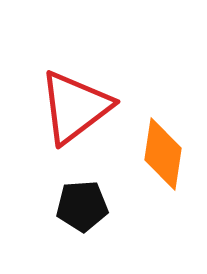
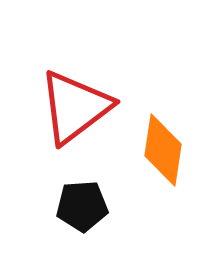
orange diamond: moved 4 px up
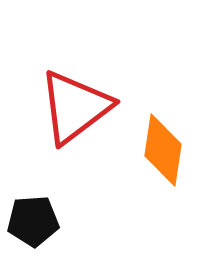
black pentagon: moved 49 px left, 15 px down
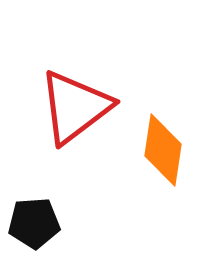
black pentagon: moved 1 px right, 2 px down
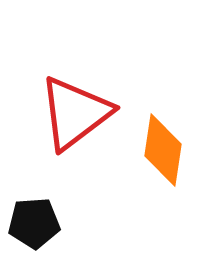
red triangle: moved 6 px down
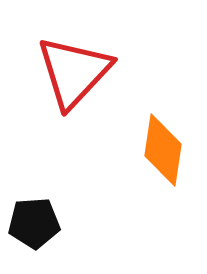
red triangle: moved 1 px left, 41 px up; rotated 10 degrees counterclockwise
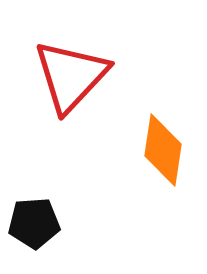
red triangle: moved 3 px left, 4 px down
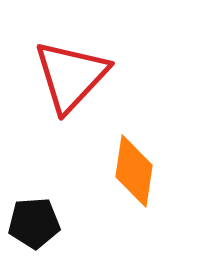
orange diamond: moved 29 px left, 21 px down
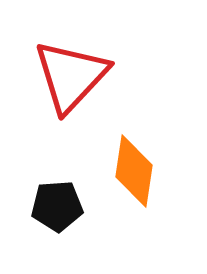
black pentagon: moved 23 px right, 17 px up
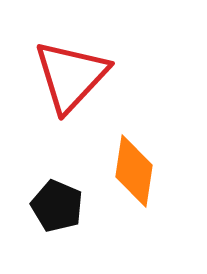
black pentagon: rotated 27 degrees clockwise
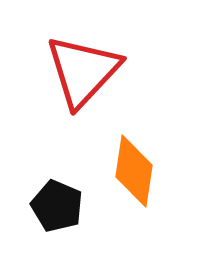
red triangle: moved 12 px right, 5 px up
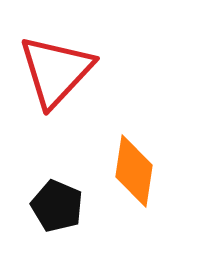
red triangle: moved 27 px left
